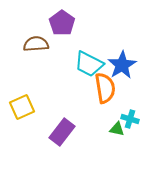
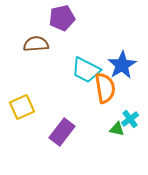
purple pentagon: moved 5 px up; rotated 25 degrees clockwise
cyan trapezoid: moved 3 px left, 6 px down
cyan cross: rotated 36 degrees clockwise
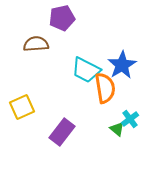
green triangle: rotated 28 degrees clockwise
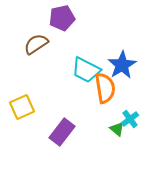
brown semicircle: rotated 30 degrees counterclockwise
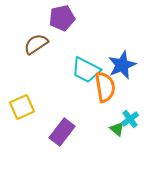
blue star: rotated 8 degrees clockwise
orange semicircle: moved 1 px up
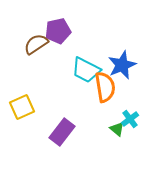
purple pentagon: moved 4 px left, 13 px down
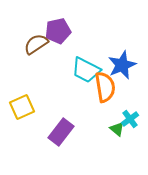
purple rectangle: moved 1 px left
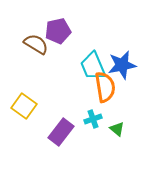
brown semicircle: rotated 65 degrees clockwise
blue star: rotated 12 degrees clockwise
cyan trapezoid: moved 7 px right, 4 px up; rotated 40 degrees clockwise
yellow square: moved 2 px right, 1 px up; rotated 30 degrees counterclockwise
cyan cross: moved 37 px left; rotated 18 degrees clockwise
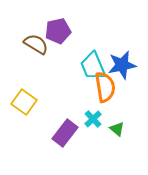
yellow square: moved 4 px up
cyan cross: rotated 24 degrees counterclockwise
purple rectangle: moved 4 px right, 1 px down
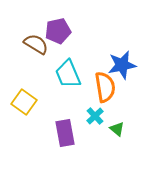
cyan trapezoid: moved 25 px left, 8 px down
cyan cross: moved 2 px right, 3 px up
purple rectangle: rotated 48 degrees counterclockwise
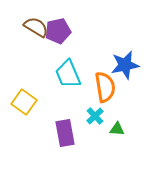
brown semicircle: moved 17 px up
blue star: moved 3 px right
green triangle: rotated 35 degrees counterclockwise
